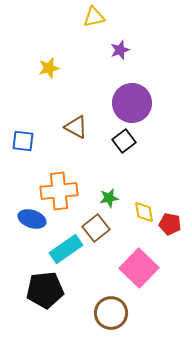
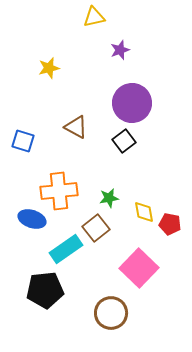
blue square: rotated 10 degrees clockwise
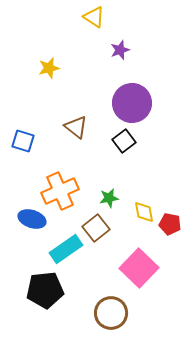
yellow triangle: rotated 45 degrees clockwise
brown triangle: rotated 10 degrees clockwise
orange cross: moved 1 px right; rotated 18 degrees counterclockwise
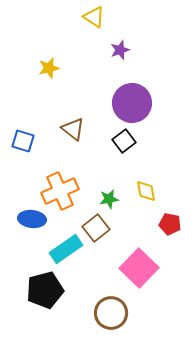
brown triangle: moved 3 px left, 2 px down
green star: moved 1 px down
yellow diamond: moved 2 px right, 21 px up
blue ellipse: rotated 12 degrees counterclockwise
black pentagon: rotated 9 degrees counterclockwise
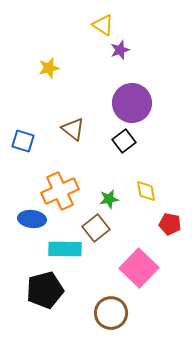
yellow triangle: moved 9 px right, 8 px down
cyan rectangle: moved 1 px left; rotated 36 degrees clockwise
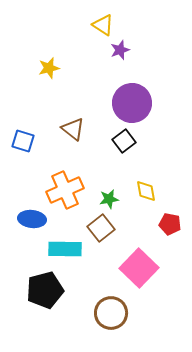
orange cross: moved 5 px right, 1 px up
brown square: moved 5 px right
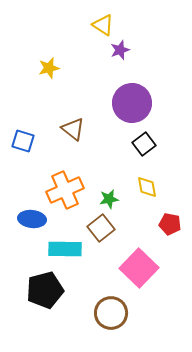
black square: moved 20 px right, 3 px down
yellow diamond: moved 1 px right, 4 px up
